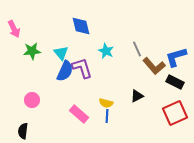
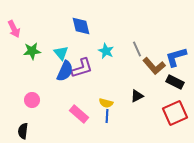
purple L-shape: rotated 90 degrees clockwise
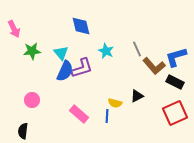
yellow semicircle: moved 9 px right
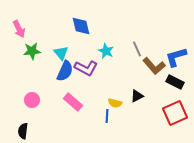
pink arrow: moved 5 px right
purple L-shape: moved 4 px right; rotated 45 degrees clockwise
pink rectangle: moved 6 px left, 12 px up
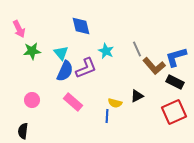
purple L-shape: rotated 50 degrees counterclockwise
red square: moved 1 px left, 1 px up
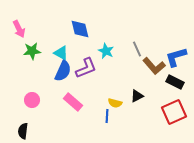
blue diamond: moved 1 px left, 3 px down
cyan triangle: rotated 21 degrees counterclockwise
blue semicircle: moved 2 px left
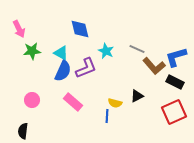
gray line: rotated 42 degrees counterclockwise
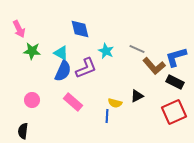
green star: rotated 12 degrees clockwise
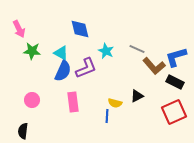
pink rectangle: rotated 42 degrees clockwise
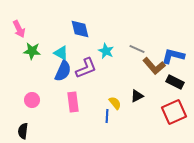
blue L-shape: moved 3 px left, 1 px up; rotated 30 degrees clockwise
yellow semicircle: rotated 144 degrees counterclockwise
